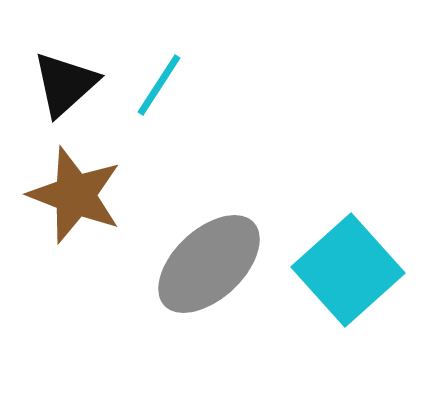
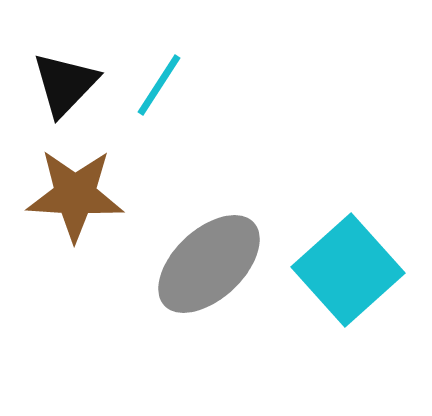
black triangle: rotated 4 degrees counterclockwise
brown star: rotated 18 degrees counterclockwise
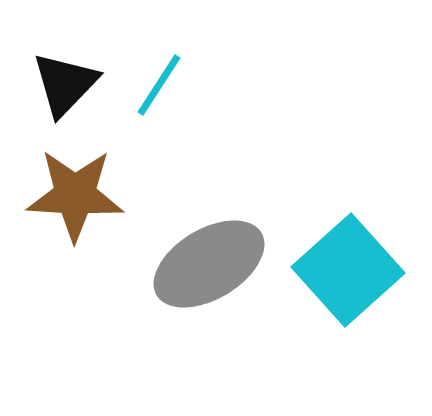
gray ellipse: rotated 12 degrees clockwise
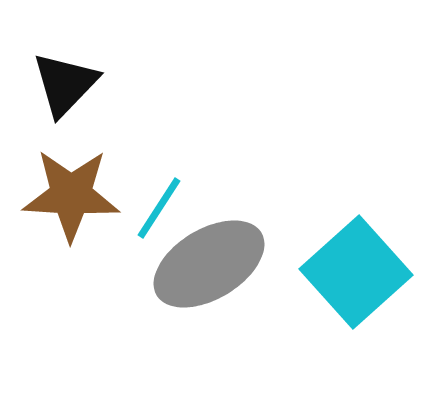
cyan line: moved 123 px down
brown star: moved 4 px left
cyan square: moved 8 px right, 2 px down
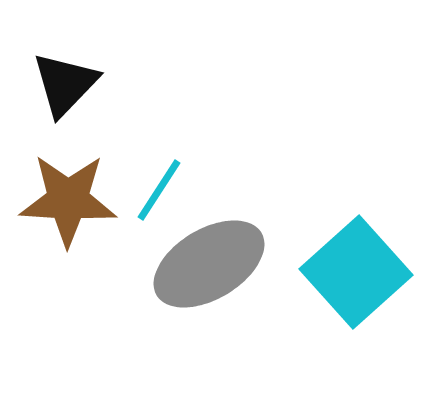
brown star: moved 3 px left, 5 px down
cyan line: moved 18 px up
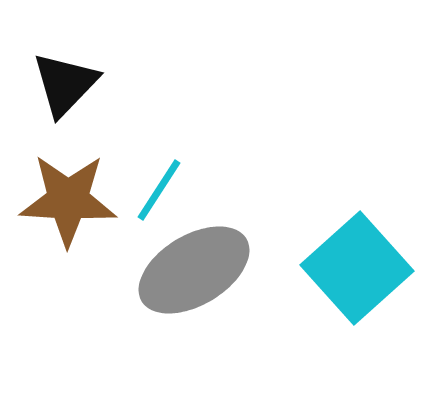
gray ellipse: moved 15 px left, 6 px down
cyan square: moved 1 px right, 4 px up
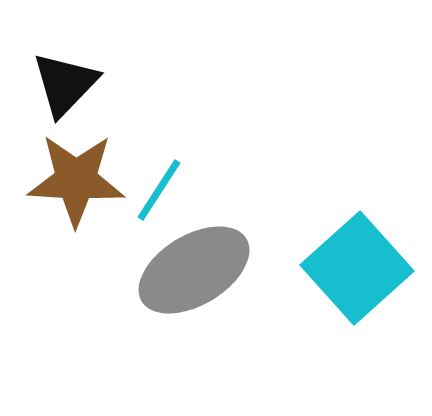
brown star: moved 8 px right, 20 px up
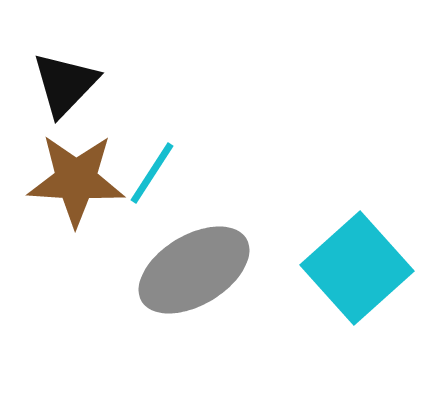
cyan line: moved 7 px left, 17 px up
